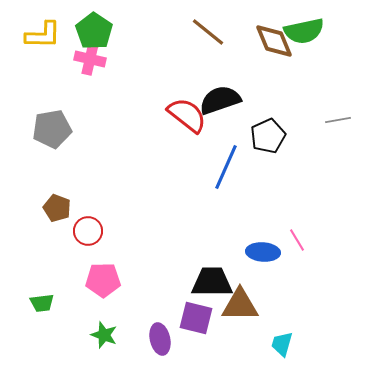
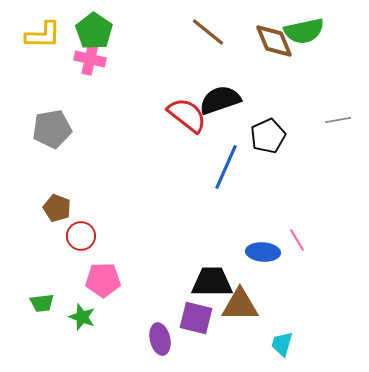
red circle: moved 7 px left, 5 px down
green star: moved 22 px left, 18 px up
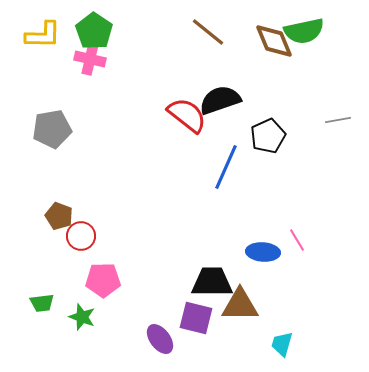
brown pentagon: moved 2 px right, 8 px down
purple ellipse: rotated 24 degrees counterclockwise
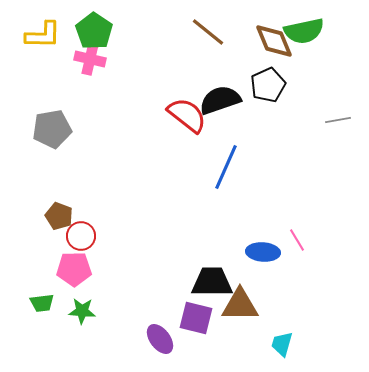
black pentagon: moved 51 px up
pink pentagon: moved 29 px left, 11 px up
green star: moved 6 px up; rotated 16 degrees counterclockwise
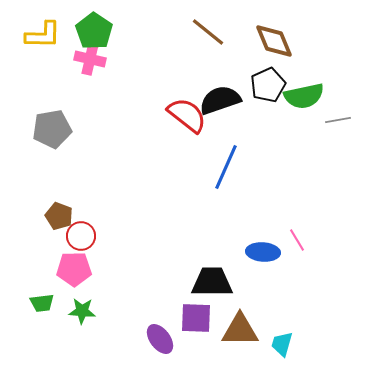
green semicircle: moved 65 px down
brown triangle: moved 25 px down
purple square: rotated 12 degrees counterclockwise
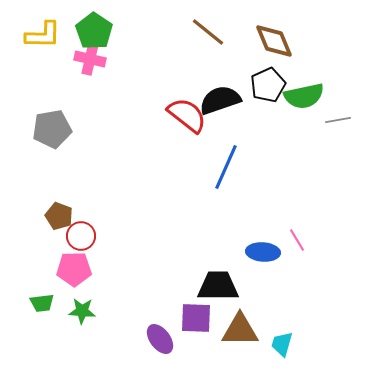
black trapezoid: moved 6 px right, 4 px down
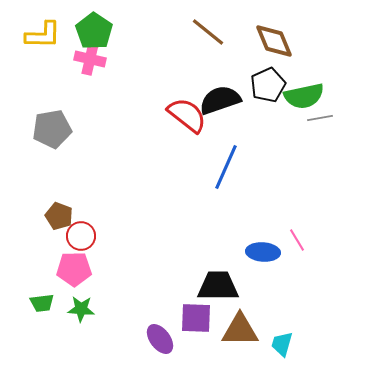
gray line: moved 18 px left, 2 px up
green star: moved 1 px left, 2 px up
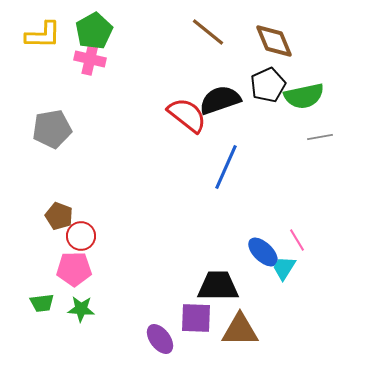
green pentagon: rotated 9 degrees clockwise
gray line: moved 19 px down
blue ellipse: rotated 40 degrees clockwise
cyan trapezoid: moved 2 px right, 76 px up; rotated 16 degrees clockwise
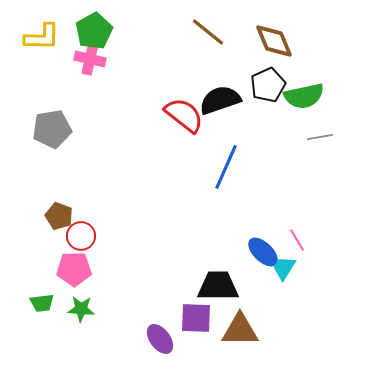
yellow L-shape: moved 1 px left, 2 px down
red semicircle: moved 3 px left
